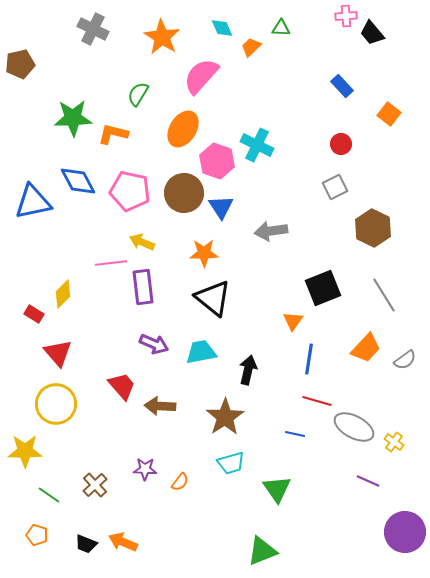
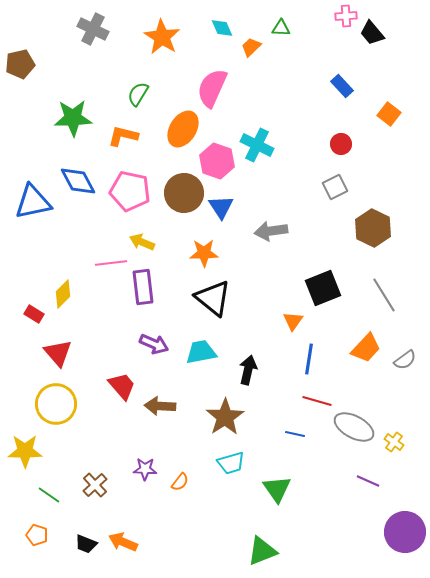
pink semicircle at (201, 76): moved 11 px right, 12 px down; rotated 18 degrees counterclockwise
orange L-shape at (113, 134): moved 10 px right, 2 px down
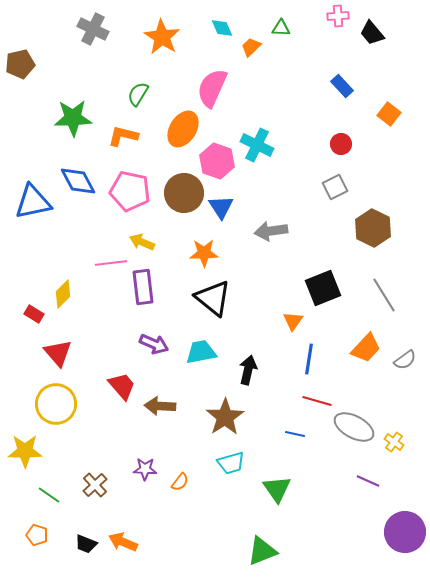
pink cross at (346, 16): moved 8 px left
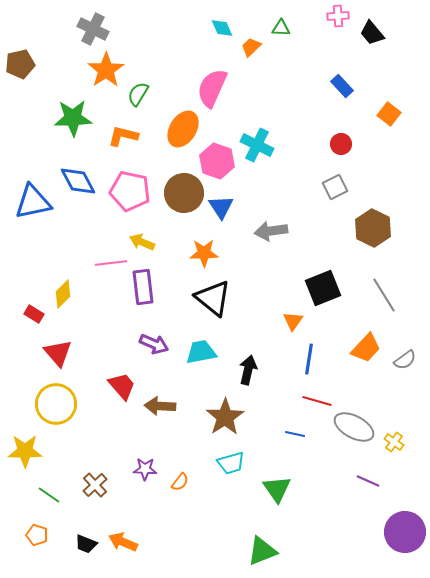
orange star at (162, 37): moved 56 px left, 33 px down; rotated 6 degrees clockwise
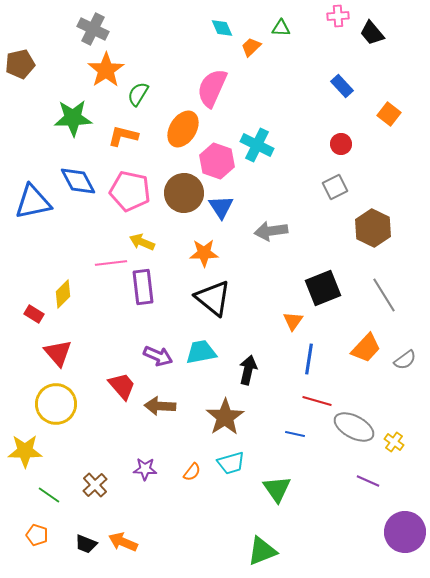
purple arrow at (154, 344): moved 4 px right, 12 px down
orange semicircle at (180, 482): moved 12 px right, 10 px up
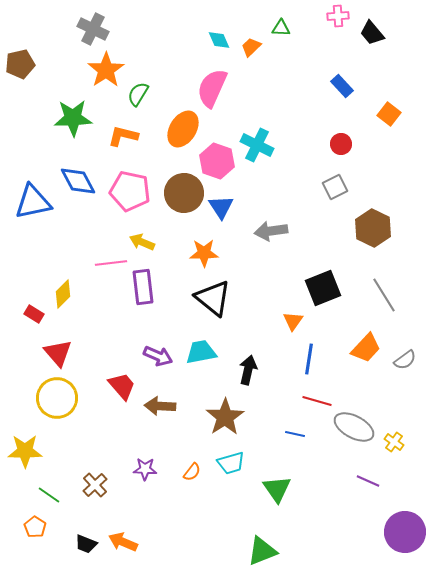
cyan diamond at (222, 28): moved 3 px left, 12 px down
yellow circle at (56, 404): moved 1 px right, 6 px up
orange pentagon at (37, 535): moved 2 px left, 8 px up; rotated 15 degrees clockwise
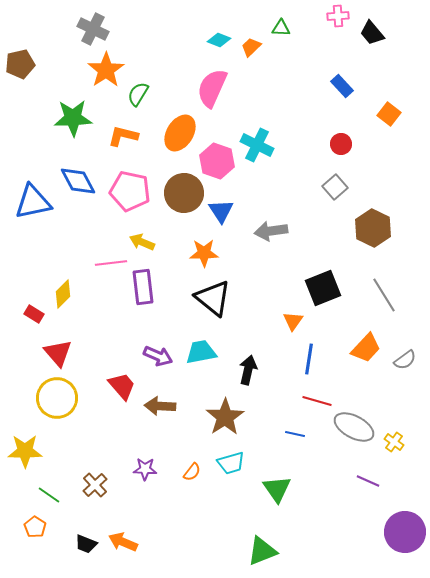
cyan diamond at (219, 40): rotated 45 degrees counterclockwise
orange ellipse at (183, 129): moved 3 px left, 4 px down
gray square at (335, 187): rotated 15 degrees counterclockwise
blue triangle at (221, 207): moved 4 px down
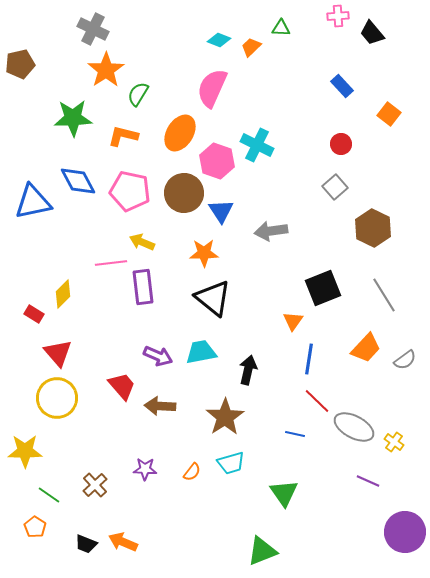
red line at (317, 401): rotated 28 degrees clockwise
green triangle at (277, 489): moved 7 px right, 4 px down
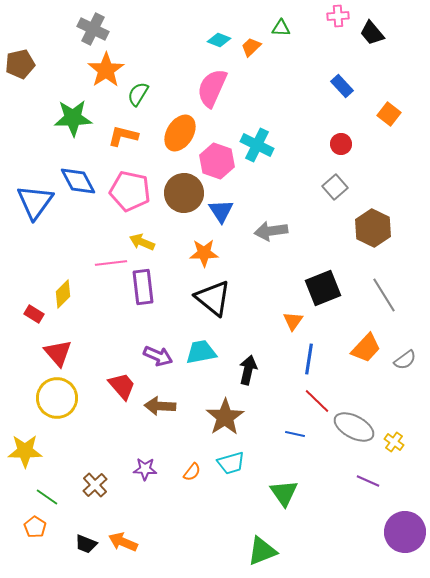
blue triangle at (33, 202): moved 2 px right; rotated 42 degrees counterclockwise
green line at (49, 495): moved 2 px left, 2 px down
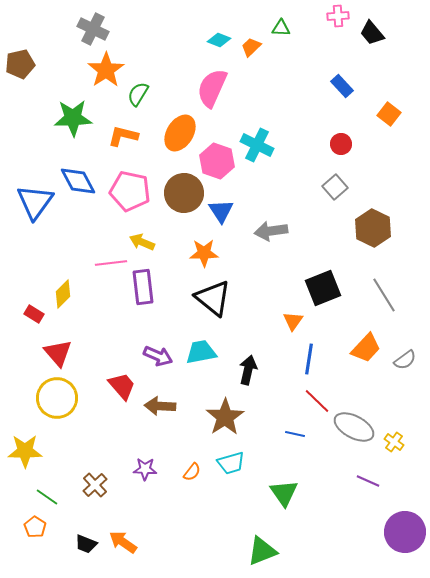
orange arrow at (123, 542): rotated 12 degrees clockwise
